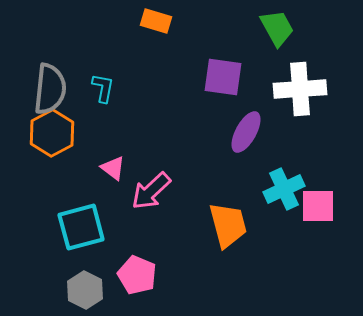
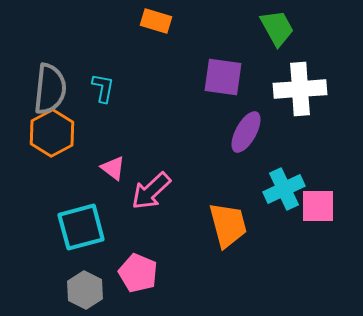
pink pentagon: moved 1 px right, 2 px up
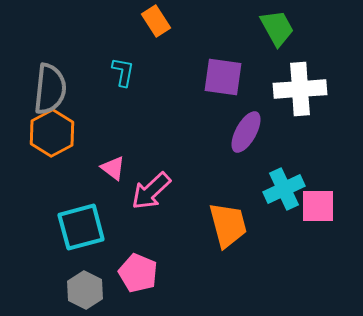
orange rectangle: rotated 40 degrees clockwise
cyan L-shape: moved 20 px right, 16 px up
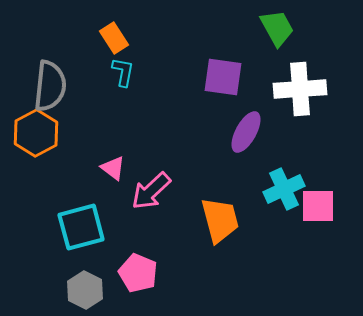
orange rectangle: moved 42 px left, 17 px down
gray semicircle: moved 3 px up
orange hexagon: moved 16 px left
orange trapezoid: moved 8 px left, 5 px up
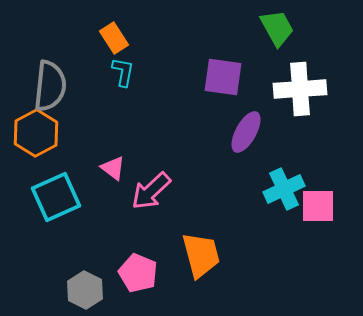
orange trapezoid: moved 19 px left, 35 px down
cyan square: moved 25 px left, 30 px up; rotated 9 degrees counterclockwise
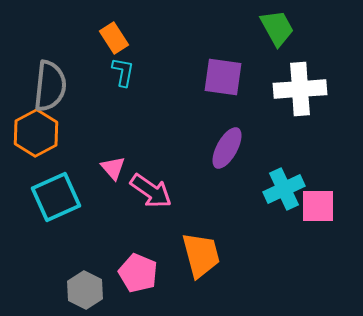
purple ellipse: moved 19 px left, 16 px down
pink triangle: rotated 12 degrees clockwise
pink arrow: rotated 102 degrees counterclockwise
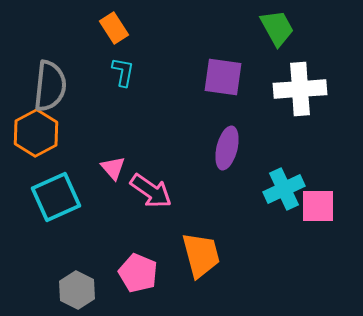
orange rectangle: moved 10 px up
purple ellipse: rotated 15 degrees counterclockwise
gray hexagon: moved 8 px left
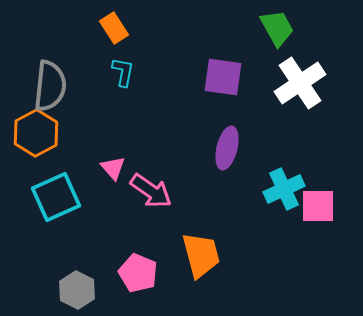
white cross: moved 6 px up; rotated 30 degrees counterclockwise
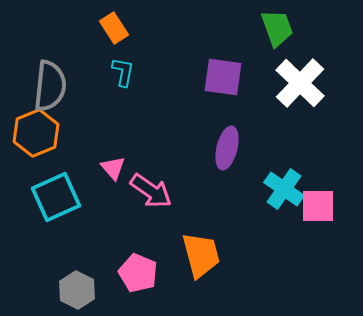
green trapezoid: rotated 9 degrees clockwise
white cross: rotated 12 degrees counterclockwise
orange hexagon: rotated 6 degrees clockwise
cyan cross: rotated 30 degrees counterclockwise
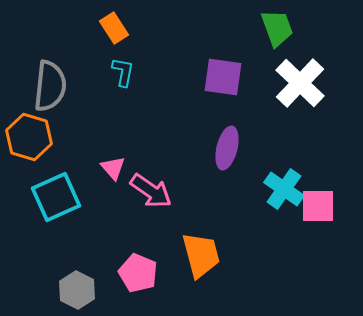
orange hexagon: moved 7 px left, 4 px down; rotated 21 degrees counterclockwise
